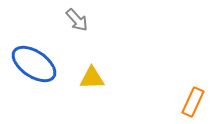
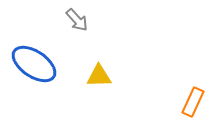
yellow triangle: moved 7 px right, 2 px up
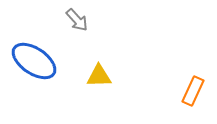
blue ellipse: moved 3 px up
orange rectangle: moved 11 px up
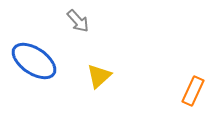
gray arrow: moved 1 px right, 1 px down
yellow triangle: rotated 40 degrees counterclockwise
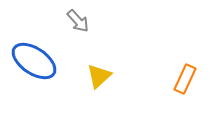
orange rectangle: moved 8 px left, 12 px up
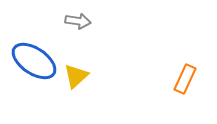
gray arrow: rotated 40 degrees counterclockwise
yellow triangle: moved 23 px left
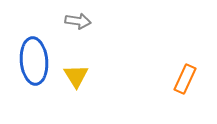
blue ellipse: rotated 51 degrees clockwise
yellow triangle: rotated 20 degrees counterclockwise
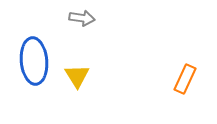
gray arrow: moved 4 px right, 3 px up
yellow triangle: moved 1 px right
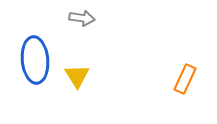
blue ellipse: moved 1 px right, 1 px up
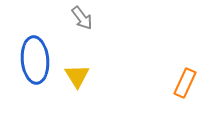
gray arrow: rotated 45 degrees clockwise
orange rectangle: moved 4 px down
